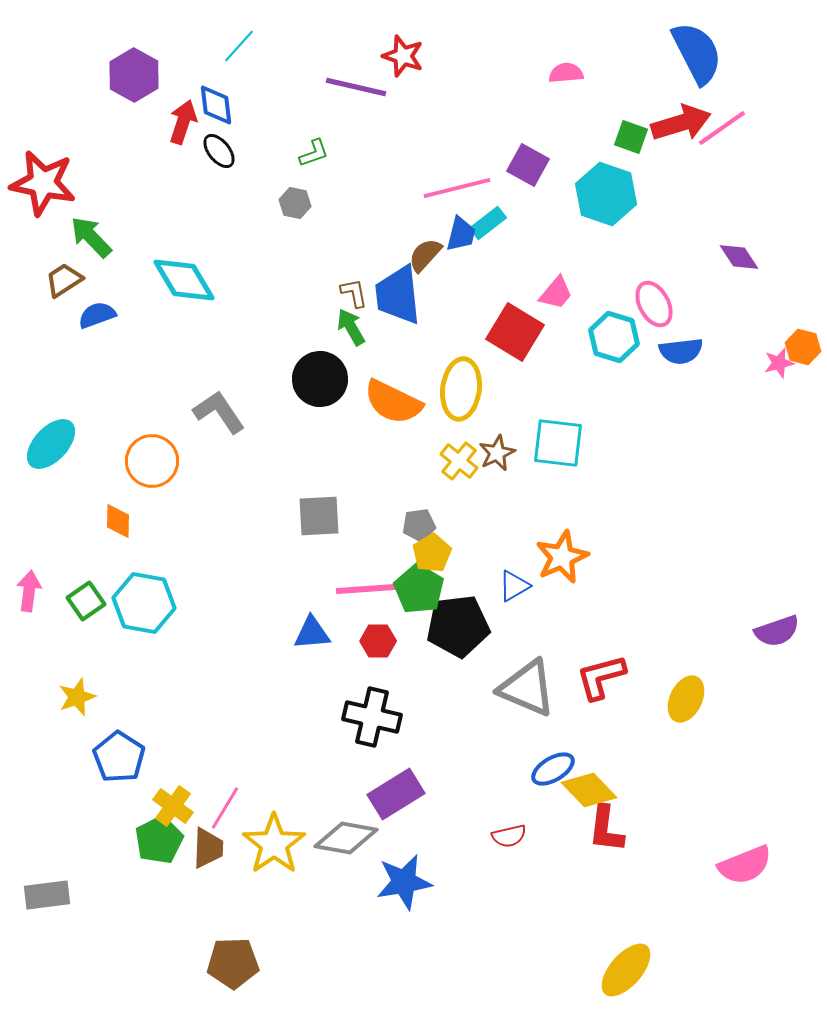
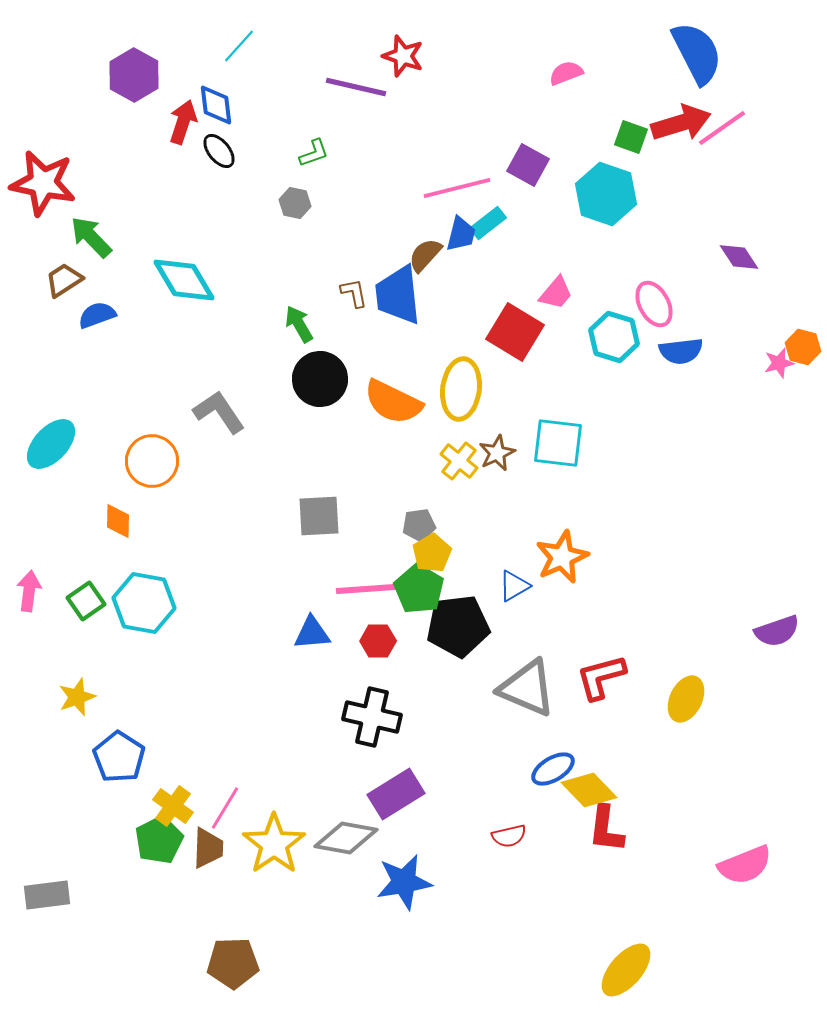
pink semicircle at (566, 73): rotated 16 degrees counterclockwise
green arrow at (351, 327): moved 52 px left, 3 px up
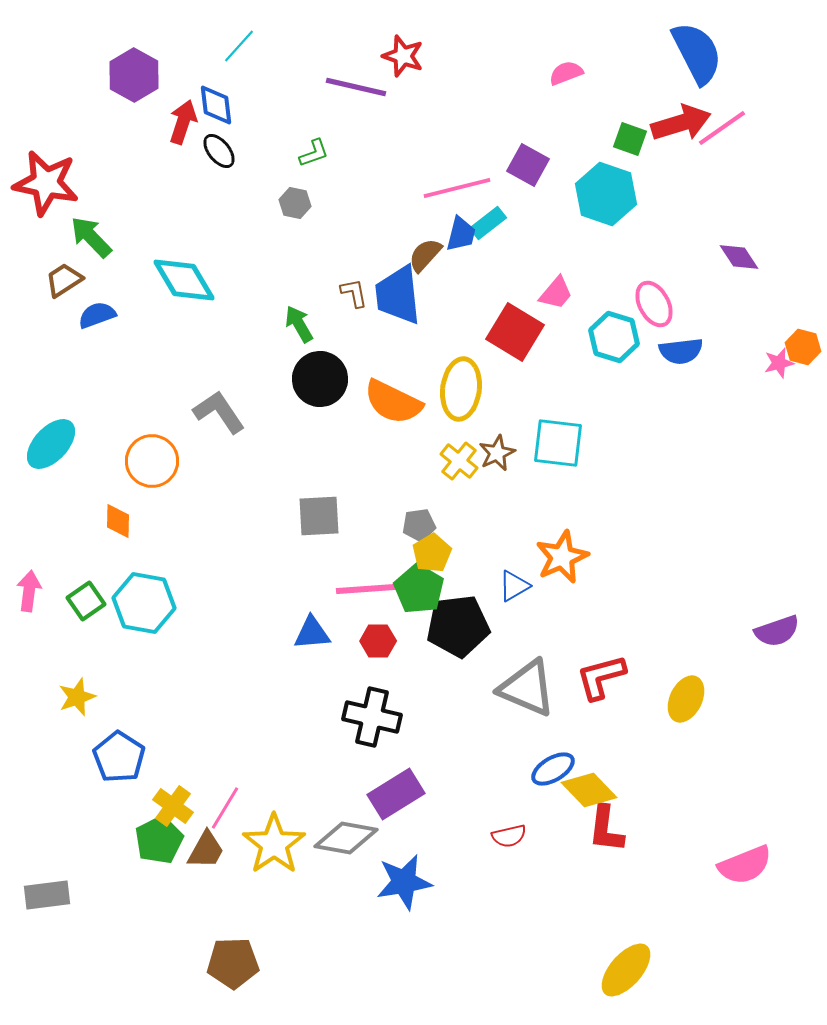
green square at (631, 137): moved 1 px left, 2 px down
red star at (43, 183): moved 3 px right
brown trapezoid at (208, 848): moved 2 px left, 2 px down; rotated 27 degrees clockwise
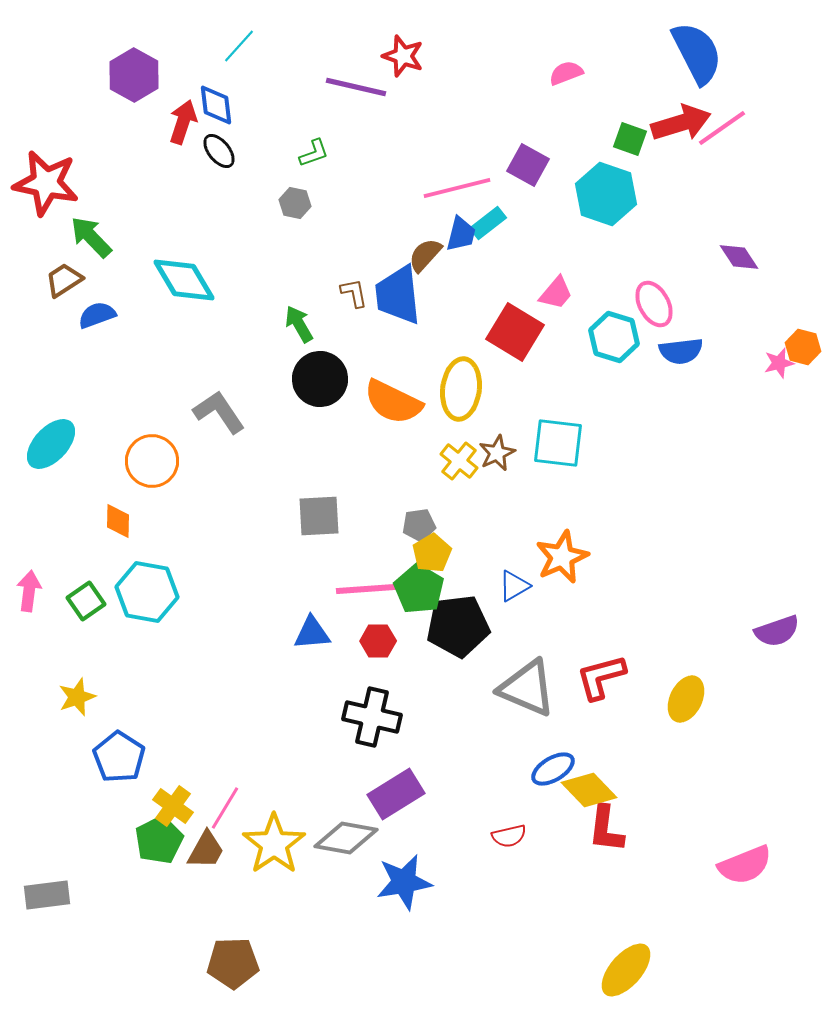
cyan hexagon at (144, 603): moved 3 px right, 11 px up
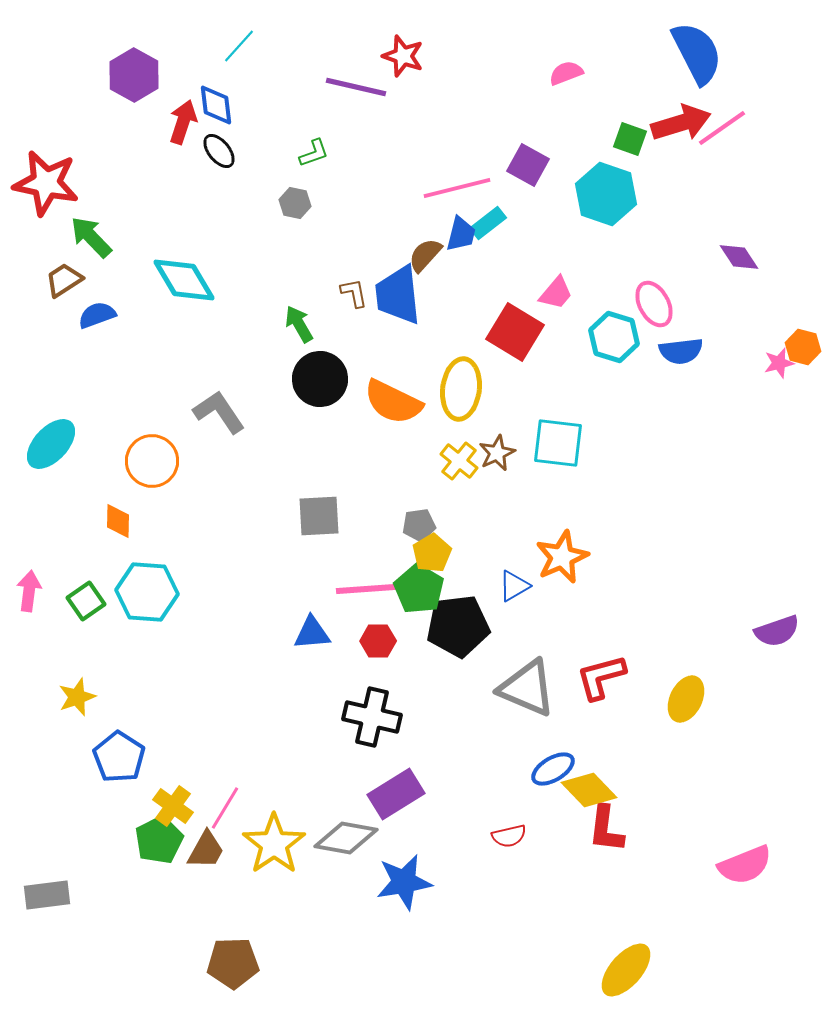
cyan hexagon at (147, 592): rotated 6 degrees counterclockwise
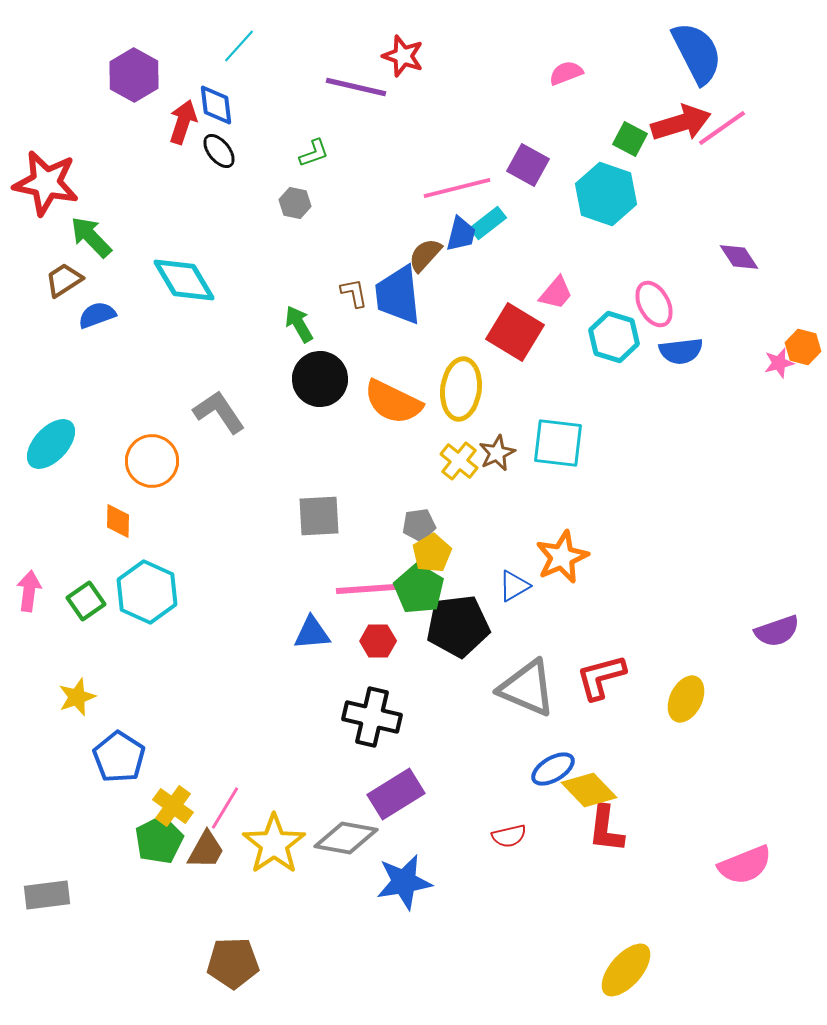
green square at (630, 139): rotated 8 degrees clockwise
cyan hexagon at (147, 592): rotated 20 degrees clockwise
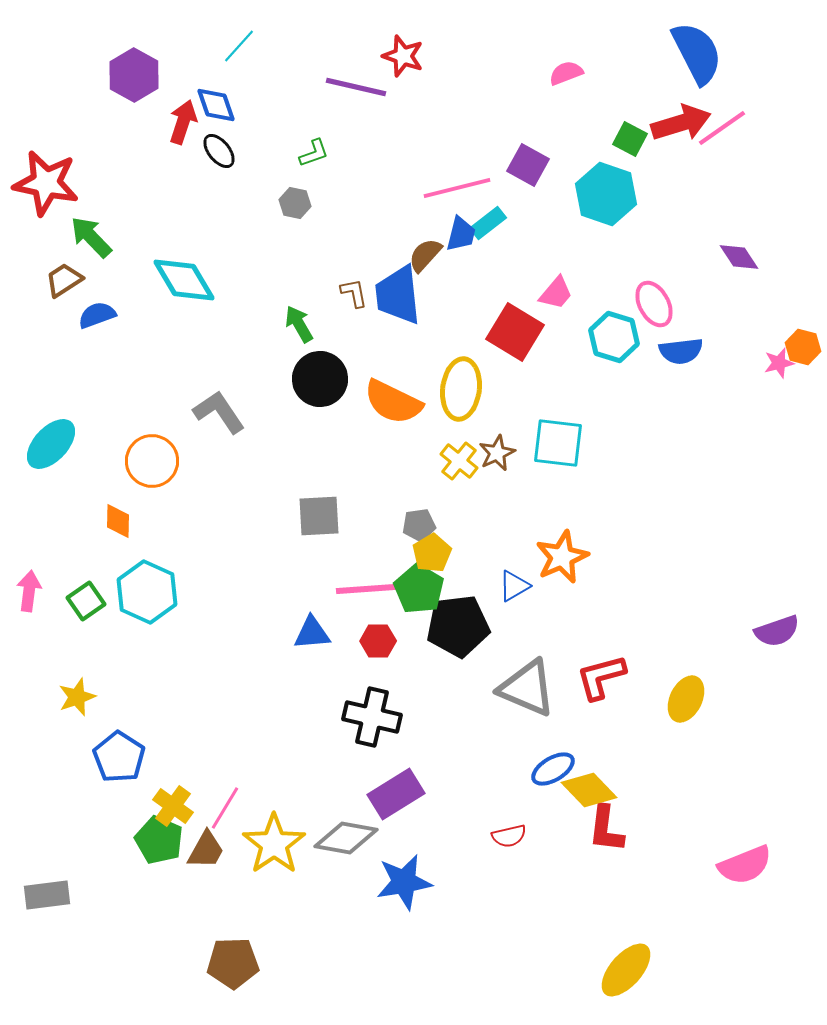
blue diamond at (216, 105): rotated 12 degrees counterclockwise
green pentagon at (159, 840): rotated 21 degrees counterclockwise
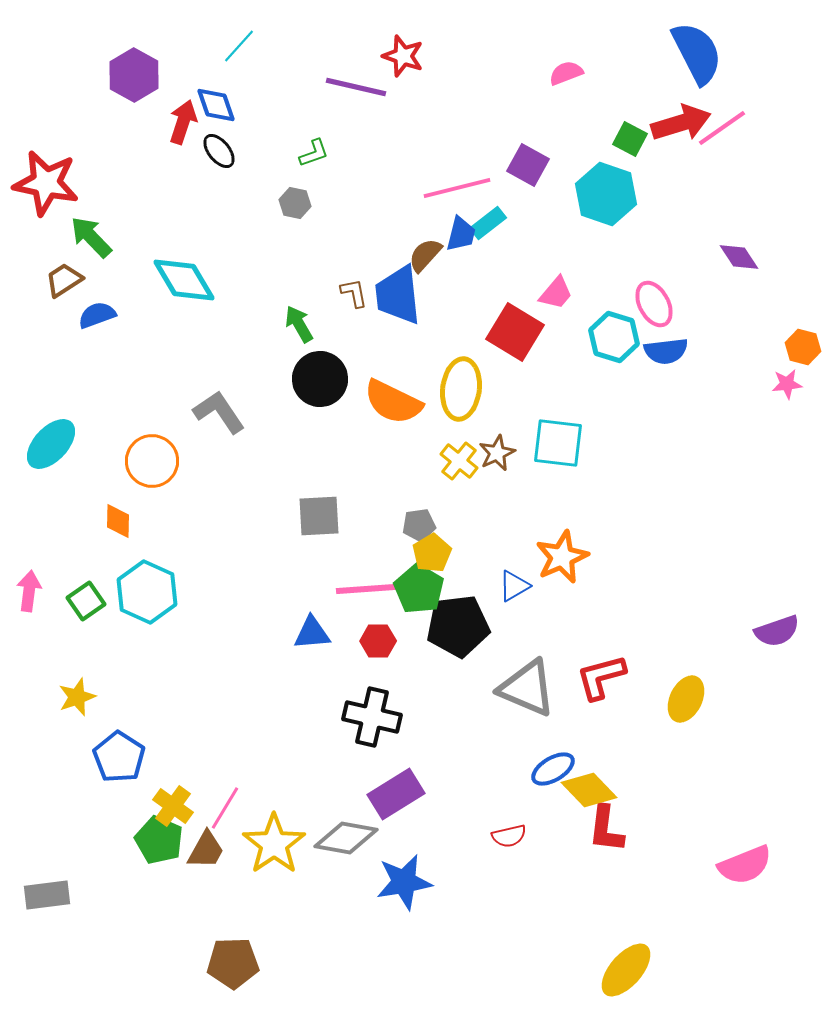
blue semicircle at (681, 351): moved 15 px left
pink star at (779, 363): moved 8 px right, 21 px down; rotated 8 degrees clockwise
